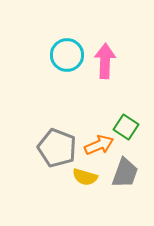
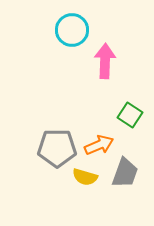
cyan circle: moved 5 px right, 25 px up
green square: moved 4 px right, 12 px up
gray pentagon: rotated 21 degrees counterclockwise
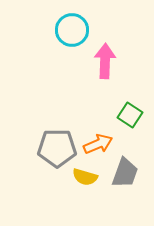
orange arrow: moved 1 px left, 1 px up
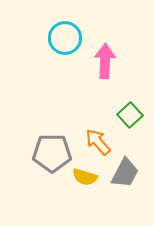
cyan circle: moved 7 px left, 8 px down
green square: rotated 15 degrees clockwise
orange arrow: moved 2 px up; rotated 108 degrees counterclockwise
gray pentagon: moved 5 px left, 5 px down
gray trapezoid: rotated 8 degrees clockwise
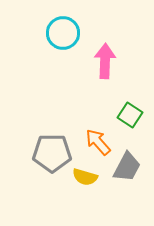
cyan circle: moved 2 px left, 5 px up
green square: rotated 15 degrees counterclockwise
gray trapezoid: moved 2 px right, 6 px up
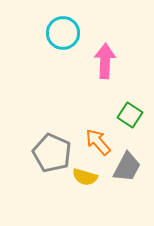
gray pentagon: rotated 24 degrees clockwise
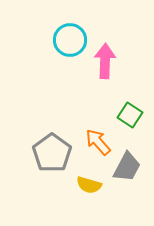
cyan circle: moved 7 px right, 7 px down
gray pentagon: rotated 12 degrees clockwise
yellow semicircle: moved 4 px right, 8 px down
